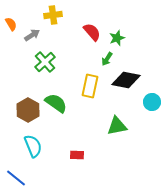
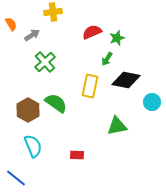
yellow cross: moved 3 px up
red semicircle: rotated 72 degrees counterclockwise
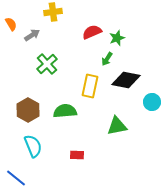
green cross: moved 2 px right, 2 px down
green semicircle: moved 9 px right, 8 px down; rotated 40 degrees counterclockwise
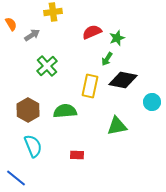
green cross: moved 2 px down
black diamond: moved 3 px left
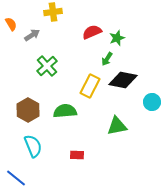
yellow rectangle: rotated 15 degrees clockwise
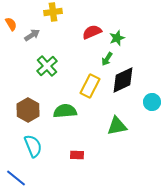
black diamond: rotated 36 degrees counterclockwise
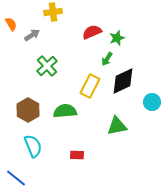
black diamond: moved 1 px down
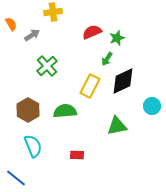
cyan circle: moved 4 px down
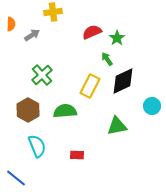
orange semicircle: rotated 32 degrees clockwise
green star: rotated 14 degrees counterclockwise
green arrow: rotated 112 degrees clockwise
green cross: moved 5 px left, 9 px down
cyan semicircle: moved 4 px right
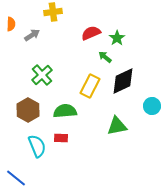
red semicircle: moved 1 px left, 1 px down
green arrow: moved 2 px left, 2 px up; rotated 16 degrees counterclockwise
red rectangle: moved 16 px left, 17 px up
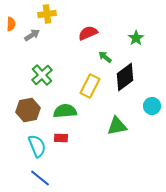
yellow cross: moved 6 px left, 2 px down
red semicircle: moved 3 px left
green star: moved 19 px right
black diamond: moved 2 px right, 4 px up; rotated 12 degrees counterclockwise
brown hexagon: rotated 20 degrees clockwise
blue line: moved 24 px right
